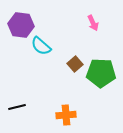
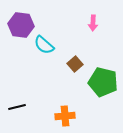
pink arrow: rotated 28 degrees clockwise
cyan semicircle: moved 3 px right, 1 px up
green pentagon: moved 2 px right, 9 px down; rotated 12 degrees clockwise
orange cross: moved 1 px left, 1 px down
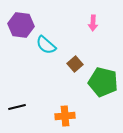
cyan semicircle: moved 2 px right
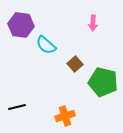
orange cross: rotated 12 degrees counterclockwise
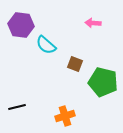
pink arrow: rotated 91 degrees clockwise
brown square: rotated 28 degrees counterclockwise
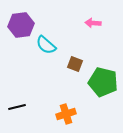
purple hexagon: rotated 15 degrees counterclockwise
orange cross: moved 1 px right, 2 px up
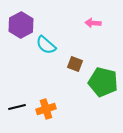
purple hexagon: rotated 20 degrees counterclockwise
orange cross: moved 20 px left, 5 px up
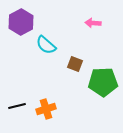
purple hexagon: moved 3 px up
green pentagon: rotated 16 degrees counterclockwise
black line: moved 1 px up
